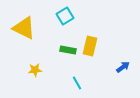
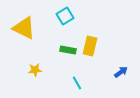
blue arrow: moved 2 px left, 5 px down
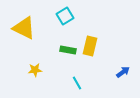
blue arrow: moved 2 px right
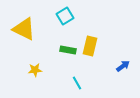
yellow triangle: moved 1 px down
blue arrow: moved 6 px up
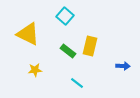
cyan square: rotated 18 degrees counterclockwise
yellow triangle: moved 4 px right, 5 px down
green rectangle: moved 1 px down; rotated 28 degrees clockwise
blue arrow: rotated 40 degrees clockwise
cyan line: rotated 24 degrees counterclockwise
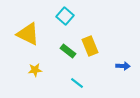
yellow rectangle: rotated 36 degrees counterclockwise
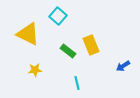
cyan square: moved 7 px left
yellow rectangle: moved 1 px right, 1 px up
blue arrow: rotated 144 degrees clockwise
cyan line: rotated 40 degrees clockwise
